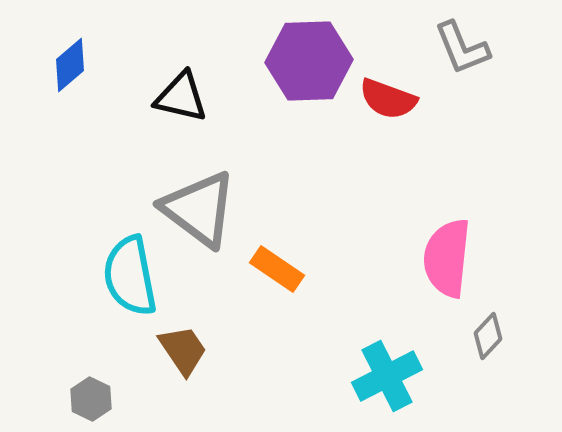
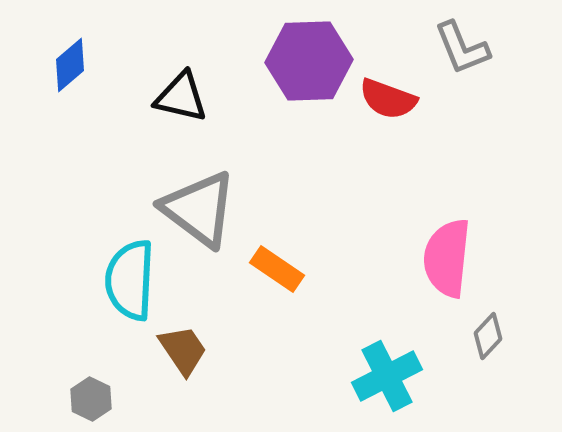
cyan semicircle: moved 4 px down; rotated 14 degrees clockwise
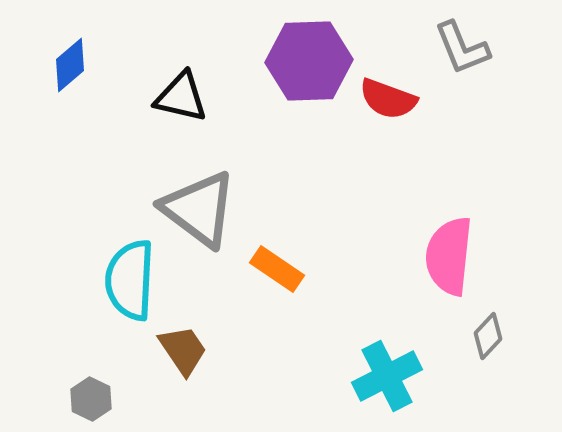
pink semicircle: moved 2 px right, 2 px up
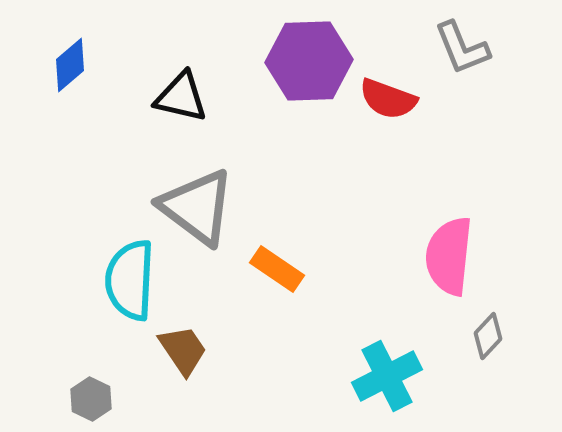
gray triangle: moved 2 px left, 2 px up
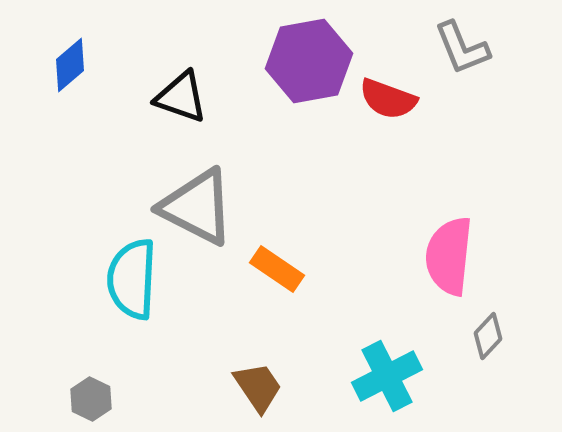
purple hexagon: rotated 8 degrees counterclockwise
black triangle: rotated 6 degrees clockwise
gray triangle: rotated 10 degrees counterclockwise
cyan semicircle: moved 2 px right, 1 px up
brown trapezoid: moved 75 px right, 37 px down
